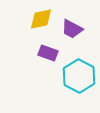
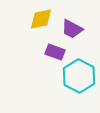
purple rectangle: moved 7 px right, 1 px up
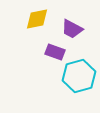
yellow diamond: moved 4 px left
cyan hexagon: rotated 16 degrees clockwise
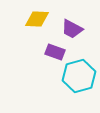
yellow diamond: rotated 15 degrees clockwise
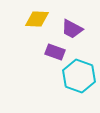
cyan hexagon: rotated 24 degrees counterclockwise
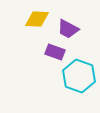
purple trapezoid: moved 4 px left
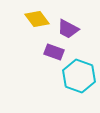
yellow diamond: rotated 50 degrees clockwise
purple rectangle: moved 1 px left
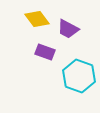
purple rectangle: moved 9 px left
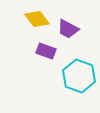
purple rectangle: moved 1 px right, 1 px up
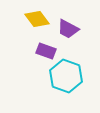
cyan hexagon: moved 13 px left
